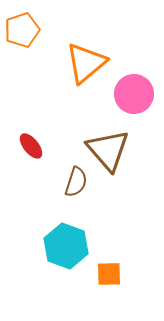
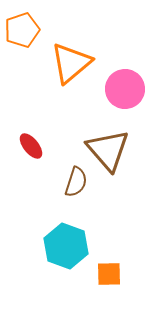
orange triangle: moved 15 px left
pink circle: moved 9 px left, 5 px up
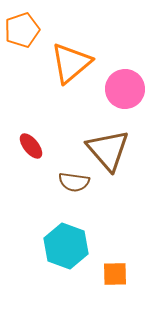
brown semicircle: moved 2 px left; rotated 80 degrees clockwise
orange square: moved 6 px right
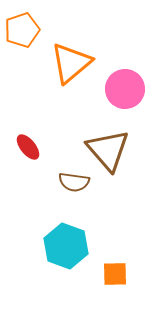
red ellipse: moved 3 px left, 1 px down
